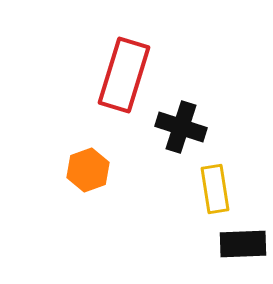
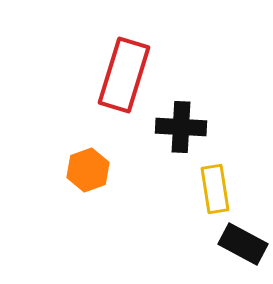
black cross: rotated 15 degrees counterclockwise
black rectangle: rotated 30 degrees clockwise
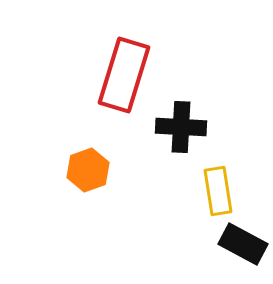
yellow rectangle: moved 3 px right, 2 px down
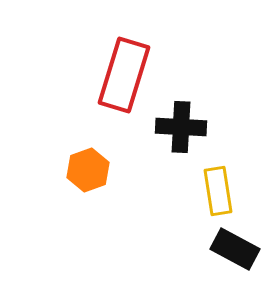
black rectangle: moved 8 px left, 5 px down
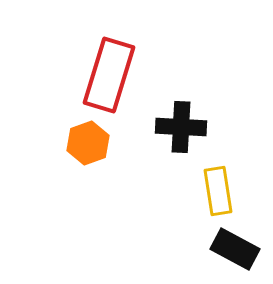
red rectangle: moved 15 px left
orange hexagon: moved 27 px up
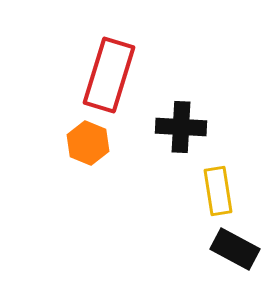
orange hexagon: rotated 18 degrees counterclockwise
